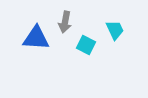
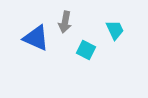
blue triangle: rotated 20 degrees clockwise
cyan square: moved 5 px down
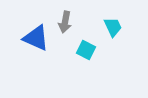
cyan trapezoid: moved 2 px left, 3 px up
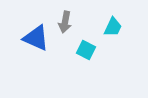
cyan trapezoid: rotated 50 degrees clockwise
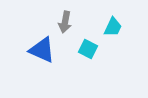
blue triangle: moved 6 px right, 12 px down
cyan square: moved 2 px right, 1 px up
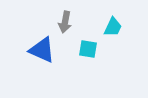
cyan square: rotated 18 degrees counterclockwise
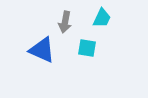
cyan trapezoid: moved 11 px left, 9 px up
cyan square: moved 1 px left, 1 px up
